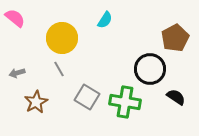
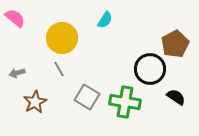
brown pentagon: moved 6 px down
brown star: moved 1 px left
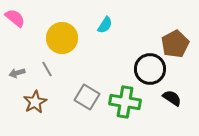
cyan semicircle: moved 5 px down
gray line: moved 12 px left
black semicircle: moved 4 px left, 1 px down
